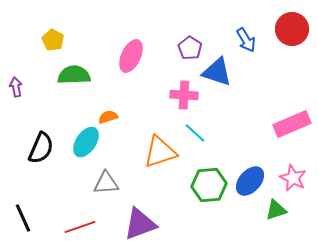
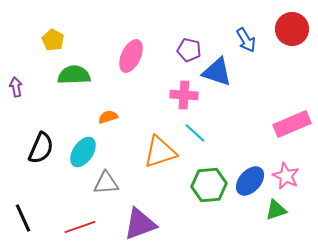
purple pentagon: moved 1 px left, 2 px down; rotated 20 degrees counterclockwise
cyan ellipse: moved 3 px left, 10 px down
pink star: moved 7 px left, 2 px up
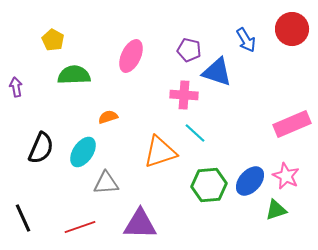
purple triangle: rotated 21 degrees clockwise
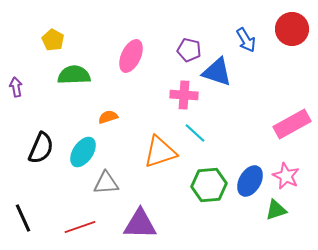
pink rectangle: rotated 6 degrees counterclockwise
blue ellipse: rotated 12 degrees counterclockwise
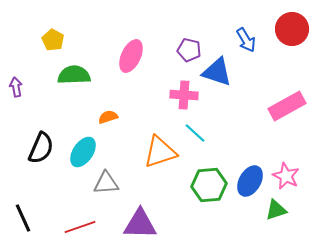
pink rectangle: moved 5 px left, 18 px up
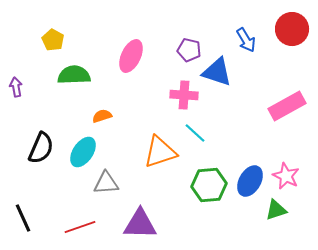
orange semicircle: moved 6 px left, 1 px up
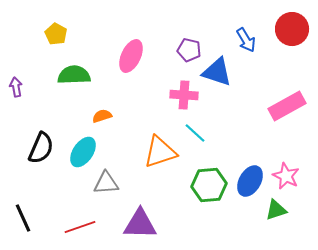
yellow pentagon: moved 3 px right, 6 px up
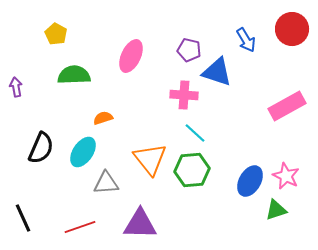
orange semicircle: moved 1 px right, 2 px down
orange triangle: moved 10 px left, 7 px down; rotated 51 degrees counterclockwise
green hexagon: moved 17 px left, 15 px up
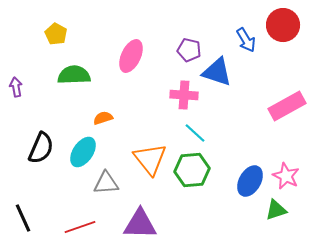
red circle: moved 9 px left, 4 px up
